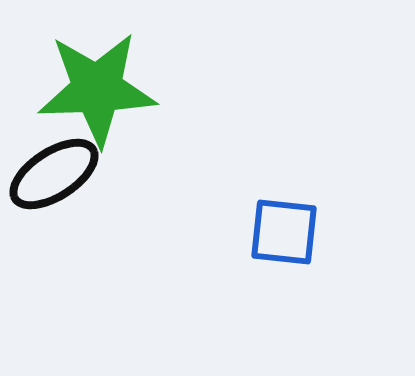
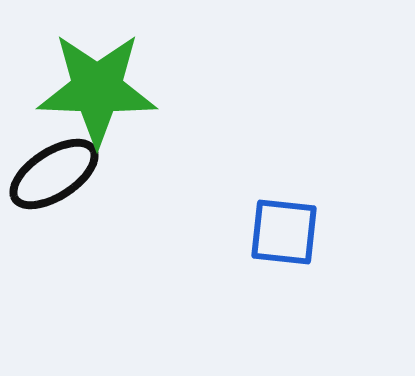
green star: rotated 4 degrees clockwise
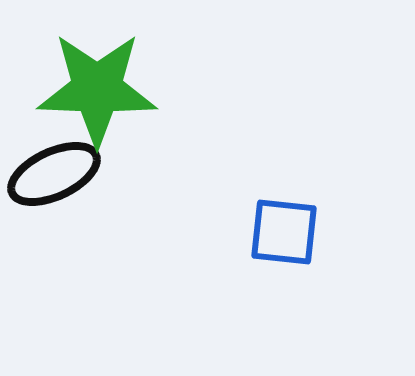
black ellipse: rotated 8 degrees clockwise
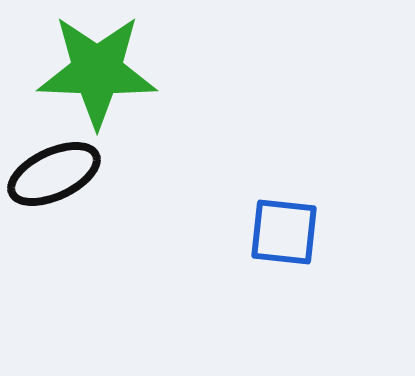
green star: moved 18 px up
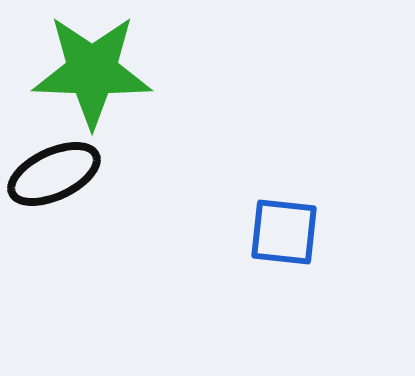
green star: moved 5 px left
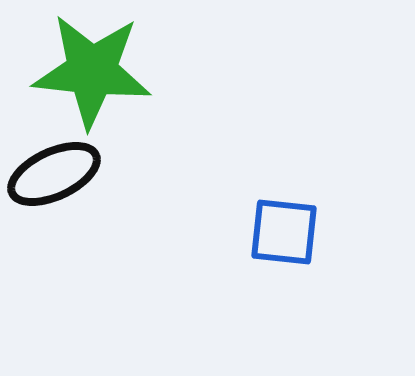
green star: rotated 4 degrees clockwise
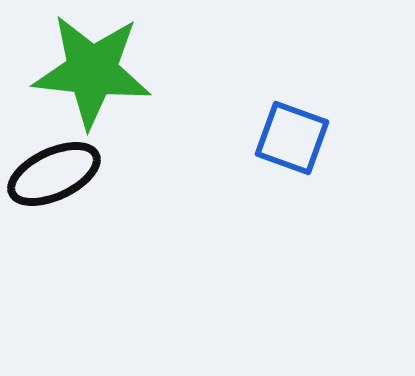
blue square: moved 8 px right, 94 px up; rotated 14 degrees clockwise
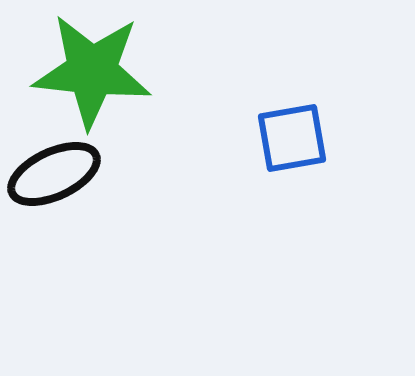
blue square: rotated 30 degrees counterclockwise
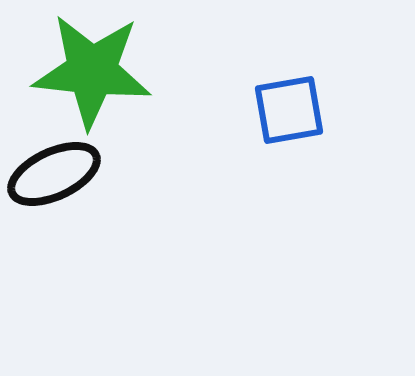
blue square: moved 3 px left, 28 px up
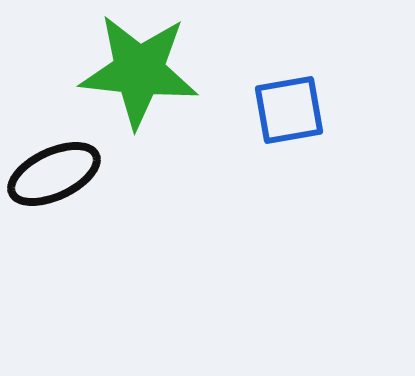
green star: moved 47 px right
